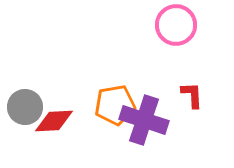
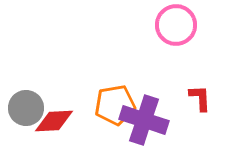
red L-shape: moved 8 px right, 3 px down
gray circle: moved 1 px right, 1 px down
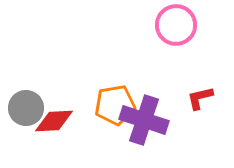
red L-shape: rotated 100 degrees counterclockwise
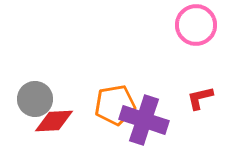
pink circle: moved 20 px right
gray circle: moved 9 px right, 9 px up
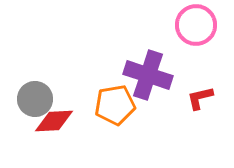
purple cross: moved 4 px right, 45 px up
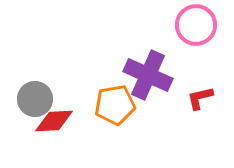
purple cross: rotated 6 degrees clockwise
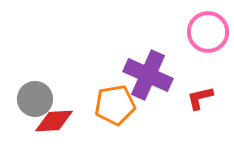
pink circle: moved 12 px right, 7 px down
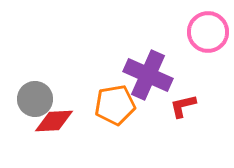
red L-shape: moved 17 px left, 8 px down
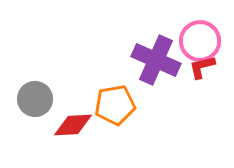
pink circle: moved 8 px left, 9 px down
purple cross: moved 8 px right, 15 px up
red L-shape: moved 19 px right, 39 px up
red diamond: moved 19 px right, 4 px down
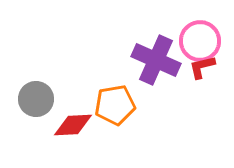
gray circle: moved 1 px right
